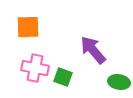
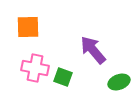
green ellipse: rotated 30 degrees counterclockwise
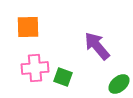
purple arrow: moved 4 px right, 4 px up
pink cross: rotated 16 degrees counterclockwise
green ellipse: moved 2 px down; rotated 20 degrees counterclockwise
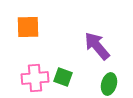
pink cross: moved 10 px down
green ellipse: moved 10 px left; rotated 35 degrees counterclockwise
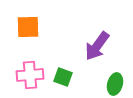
purple arrow: rotated 104 degrees counterclockwise
pink cross: moved 5 px left, 3 px up
green ellipse: moved 6 px right
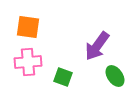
orange square: rotated 10 degrees clockwise
pink cross: moved 2 px left, 13 px up
green ellipse: moved 8 px up; rotated 50 degrees counterclockwise
